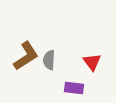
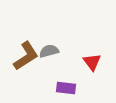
gray semicircle: moved 9 px up; rotated 72 degrees clockwise
purple rectangle: moved 8 px left
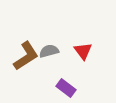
red triangle: moved 9 px left, 11 px up
purple rectangle: rotated 30 degrees clockwise
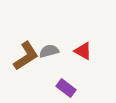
red triangle: rotated 24 degrees counterclockwise
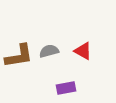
brown L-shape: moved 7 px left; rotated 24 degrees clockwise
purple rectangle: rotated 48 degrees counterclockwise
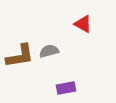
red triangle: moved 27 px up
brown L-shape: moved 1 px right
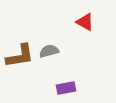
red triangle: moved 2 px right, 2 px up
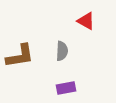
red triangle: moved 1 px right, 1 px up
gray semicircle: moved 13 px right; rotated 108 degrees clockwise
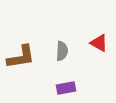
red triangle: moved 13 px right, 22 px down
brown L-shape: moved 1 px right, 1 px down
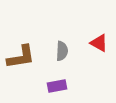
purple rectangle: moved 9 px left, 2 px up
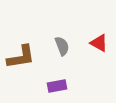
gray semicircle: moved 5 px up; rotated 24 degrees counterclockwise
